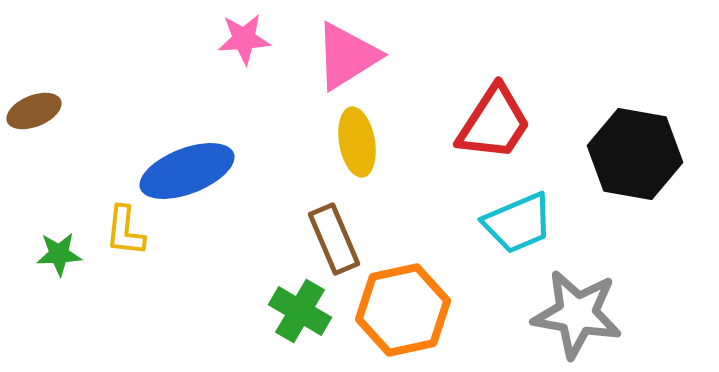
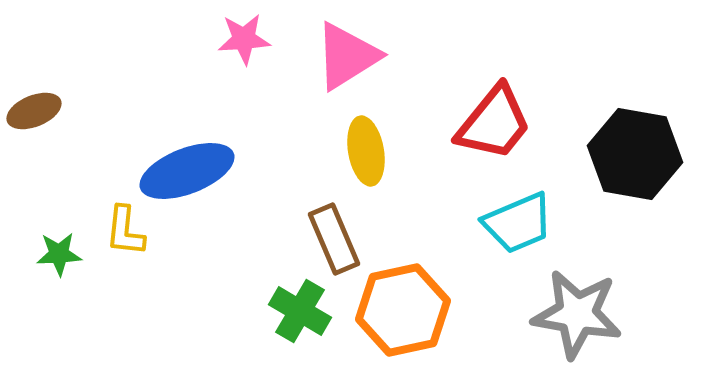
red trapezoid: rotated 6 degrees clockwise
yellow ellipse: moved 9 px right, 9 px down
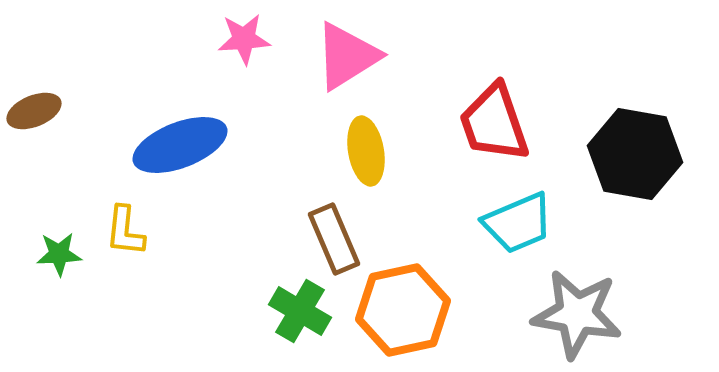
red trapezoid: rotated 122 degrees clockwise
blue ellipse: moved 7 px left, 26 px up
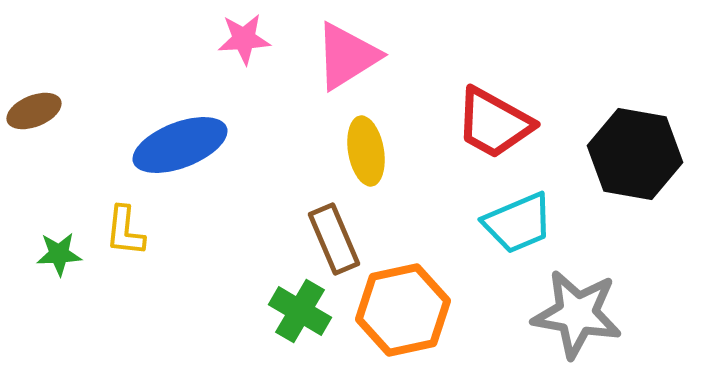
red trapezoid: rotated 42 degrees counterclockwise
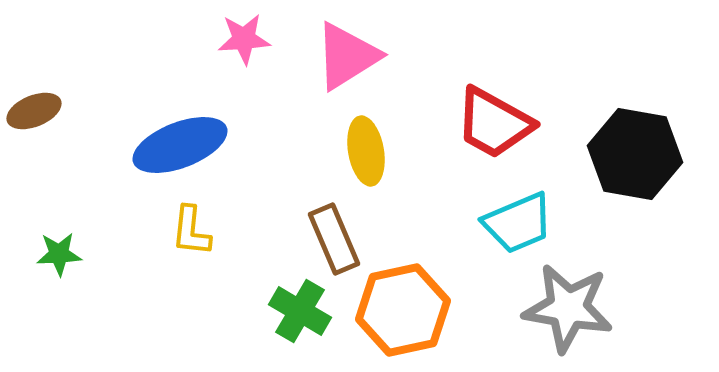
yellow L-shape: moved 66 px right
gray star: moved 9 px left, 6 px up
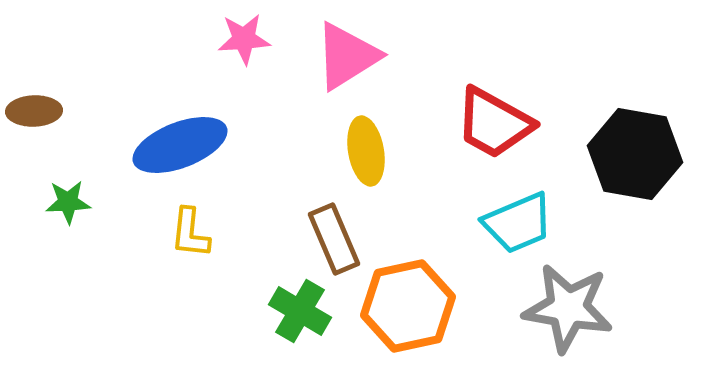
brown ellipse: rotated 20 degrees clockwise
yellow L-shape: moved 1 px left, 2 px down
green star: moved 9 px right, 52 px up
orange hexagon: moved 5 px right, 4 px up
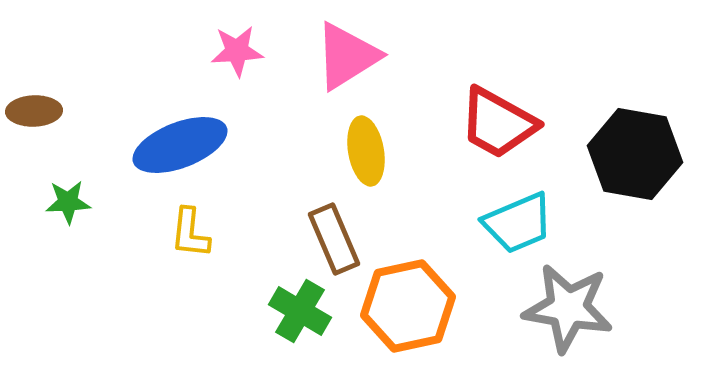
pink star: moved 7 px left, 12 px down
red trapezoid: moved 4 px right
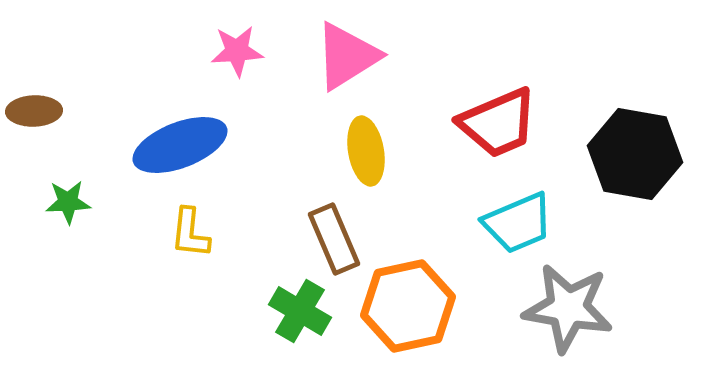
red trapezoid: rotated 52 degrees counterclockwise
